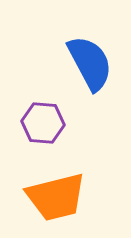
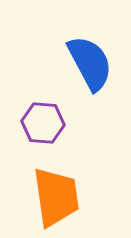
orange trapezoid: rotated 84 degrees counterclockwise
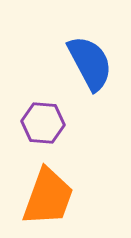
orange trapezoid: moved 8 px left; rotated 28 degrees clockwise
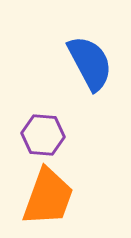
purple hexagon: moved 12 px down
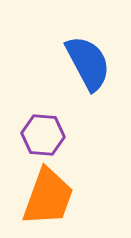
blue semicircle: moved 2 px left
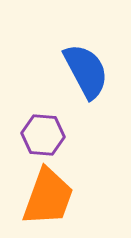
blue semicircle: moved 2 px left, 8 px down
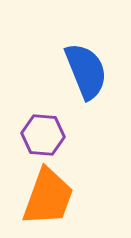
blue semicircle: rotated 6 degrees clockwise
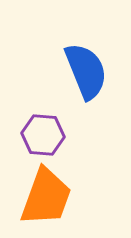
orange trapezoid: moved 2 px left
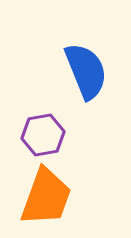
purple hexagon: rotated 15 degrees counterclockwise
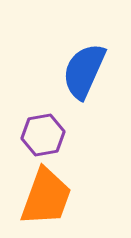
blue semicircle: moved 2 px left; rotated 134 degrees counterclockwise
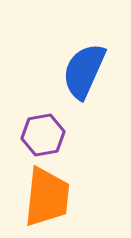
orange trapezoid: moved 1 px right; rotated 14 degrees counterclockwise
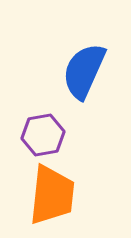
orange trapezoid: moved 5 px right, 2 px up
